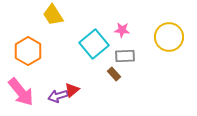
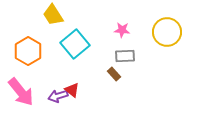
yellow circle: moved 2 px left, 5 px up
cyan square: moved 19 px left
red triangle: rotated 42 degrees counterclockwise
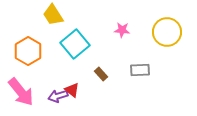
gray rectangle: moved 15 px right, 14 px down
brown rectangle: moved 13 px left
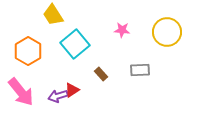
red triangle: rotated 49 degrees clockwise
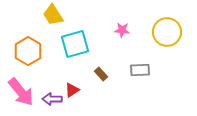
cyan square: rotated 24 degrees clockwise
purple arrow: moved 6 px left, 3 px down; rotated 18 degrees clockwise
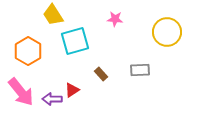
pink star: moved 7 px left, 11 px up
cyan square: moved 3 px up
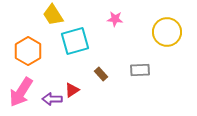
pink arrow: rotated 72 degrees clockwise
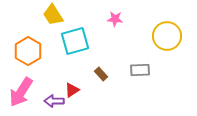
yellow circle: moved 4 px down
purple arrow: moved 2 px right, 2 px down
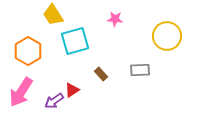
purple arrow: rotated 36 degrees counterclockwise
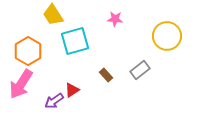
gray rectangle: rotated 36 degrees counterclockwise
brown rectangle: moved 5 px right, 1 px down
pink arrow: moved 8 px up
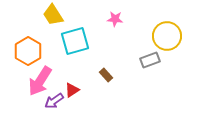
gray rectangle: moved 10 px right, 10 px up; rotated 18 degrees clockwise
pink arrow: moved 19 px right, 3 px up
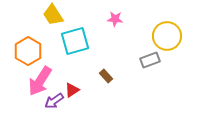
brown rectangle: moved 1 px down
